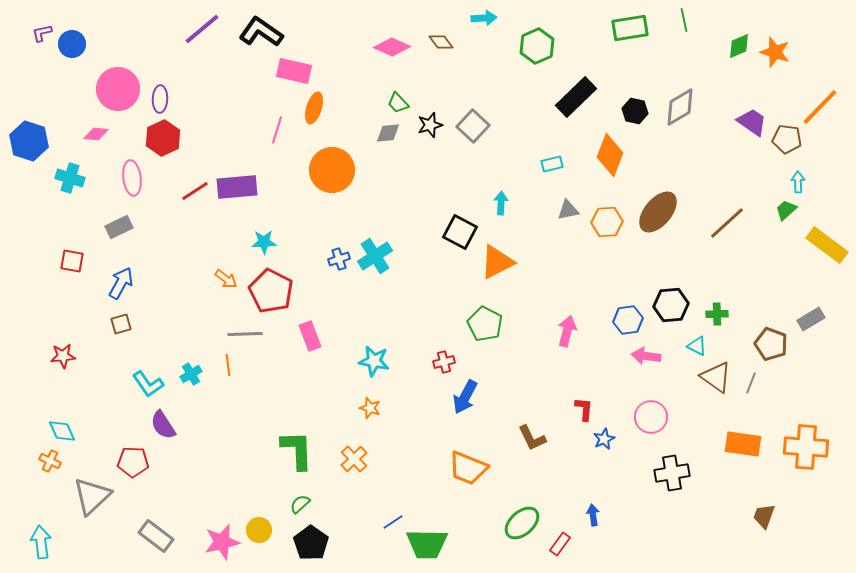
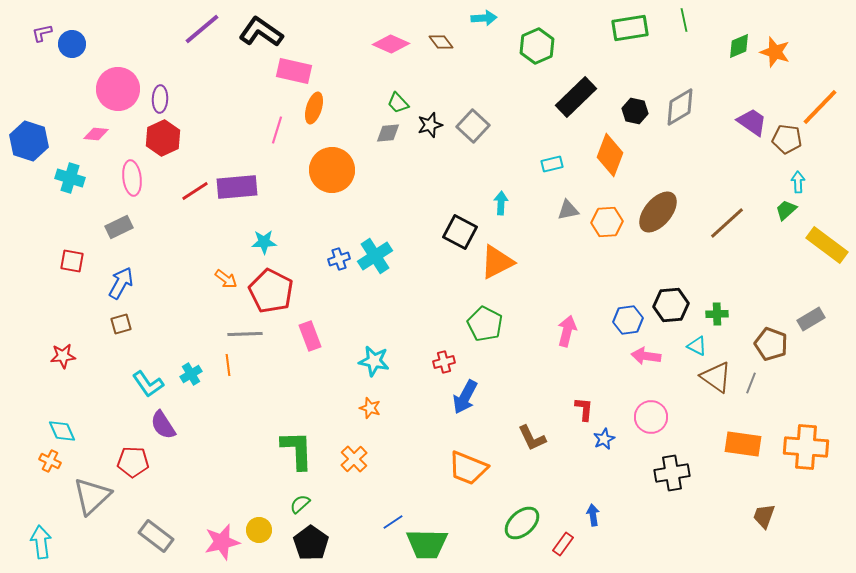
pink diamond at (392, 47): moved 1 px left, 3 px up
red rectangle at (560, 544): moved 3 px right
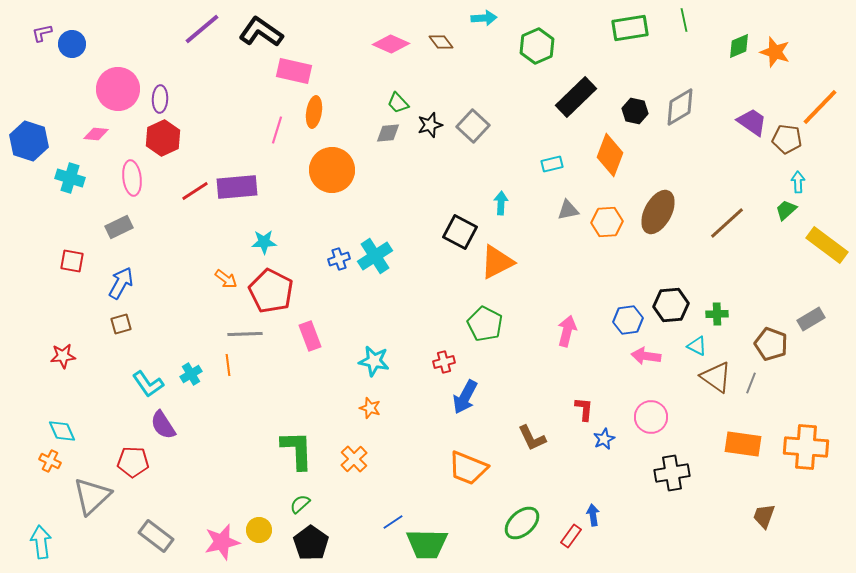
orange ellipse at (314, 108): moved 4 px down; rotated 8 degrees counterclockwise
brown ellipse at (658, 212): rotated 12 degrees counterclockwise
red rectangle at (563, 544): moved 8 px right, 8 px up
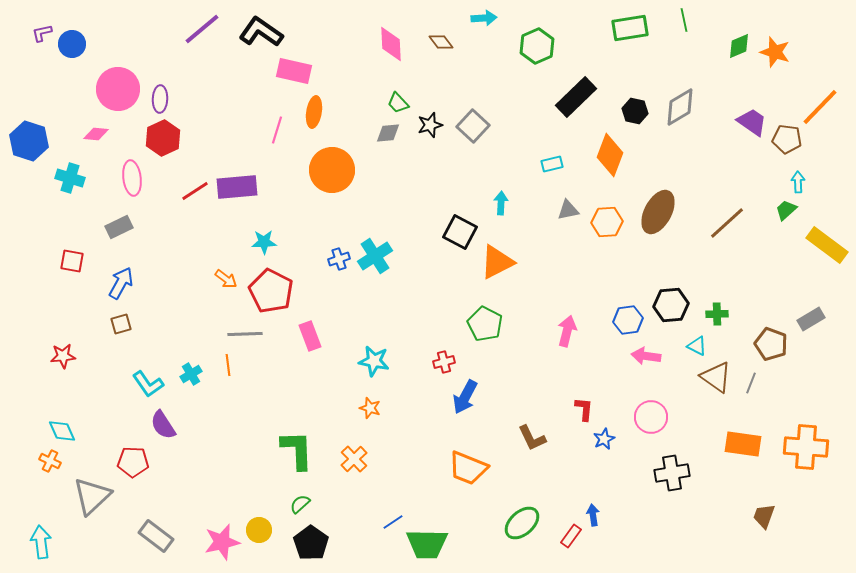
pink diamond at (391, 44): rotated 63 degrees clockwise
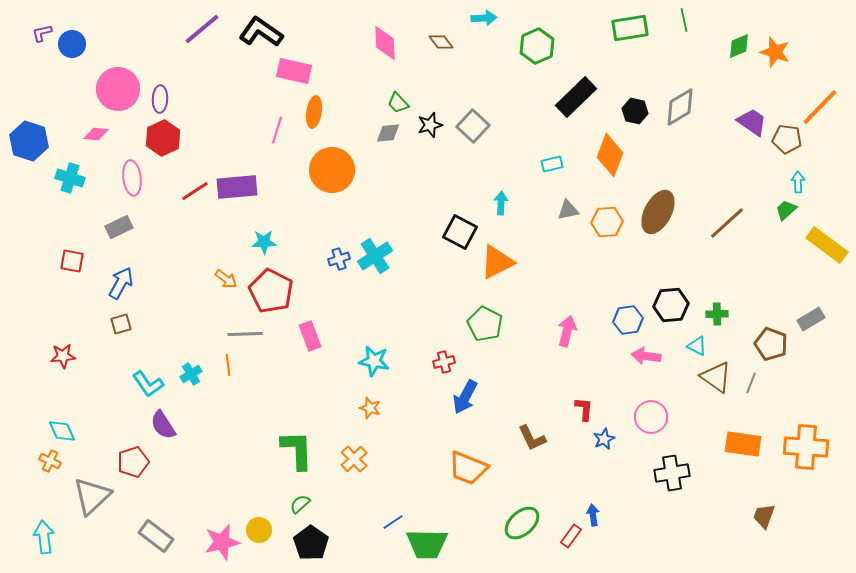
pink diamond at (391, 44): moved 6 px left, 1 px up
red pentagon at (133, 462): rotated 20 degrees counterclockwise
cyan arrow at (41, 542): moved 3 px right, 5 px up
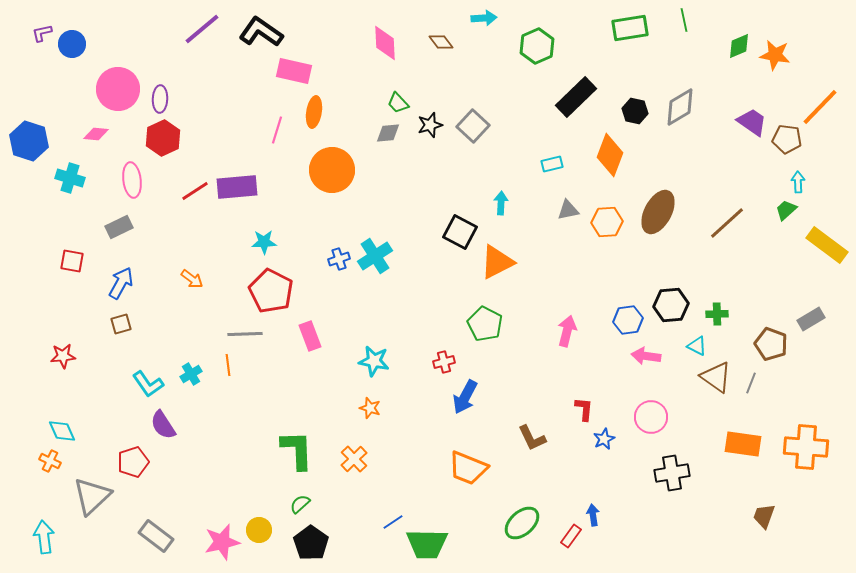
orange star at (775, 52): moved 3 px down; rotated 8 degrees counterclockwise
pink ellipse at (132, 178): moved 2 px down
orange arrow at (226, 279): moved 34 px left
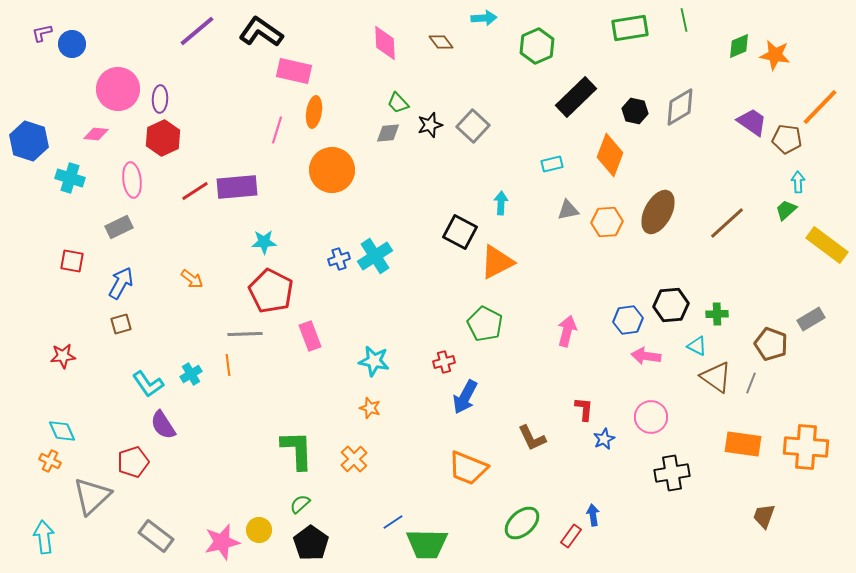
purple line at (202, 29): moved 5 px left, 2 px down
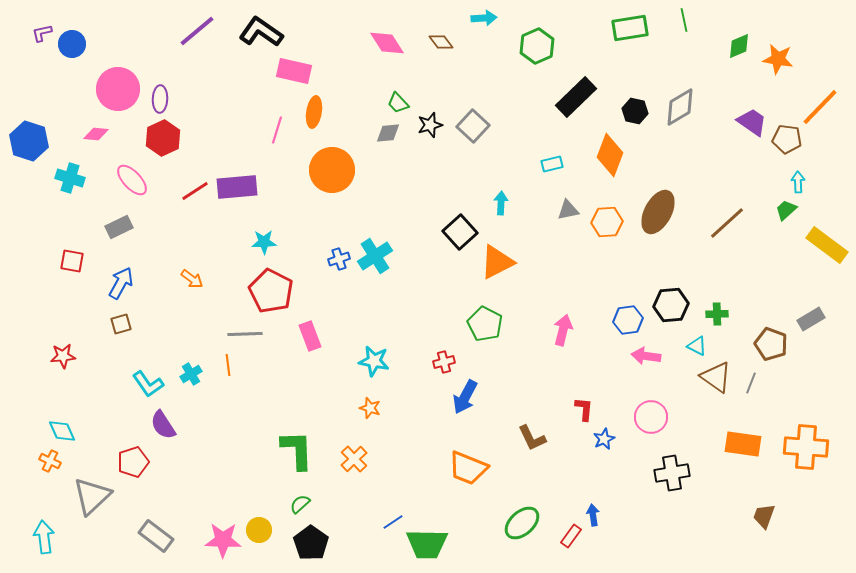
pink diamond at (385, 43): moved 2 px right; rotated 30 degrees counterclockwise
orange star at (775, 55): moved 3 px right, 4 px down
pink ellipse at (132, 180): rotated 36 degrees counterclockwise
black square at (460, 232): rotated 20 degrees clockwise
pink arrow at (567, 331): moved 4 px left, 1 px up
pink star at (222, 542): moved 1 px right, 2 px up; rotated 15 degrees clockwise
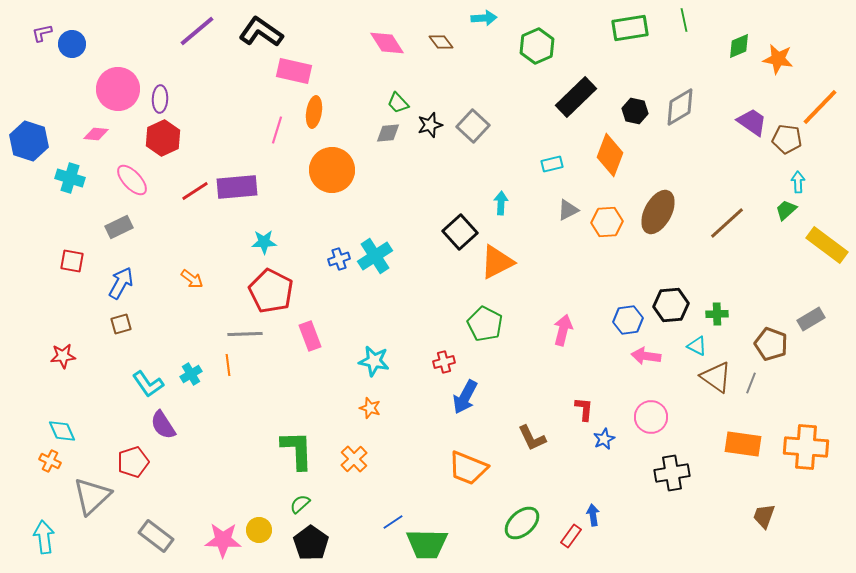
gray triangle at (568, 210): rotated 15 degrees counterclockwise
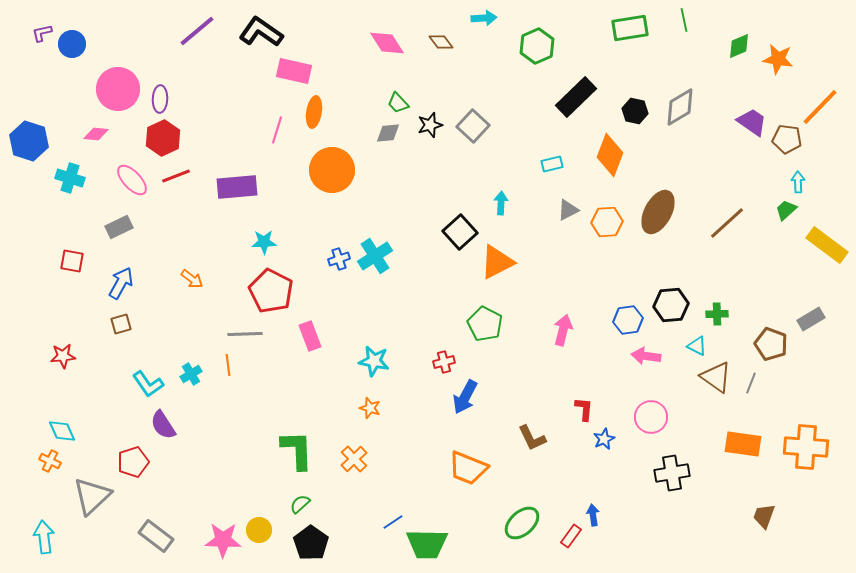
red line at (195, 191): moved 19 px left, 15 px up; rotated 12 degrees clockwise
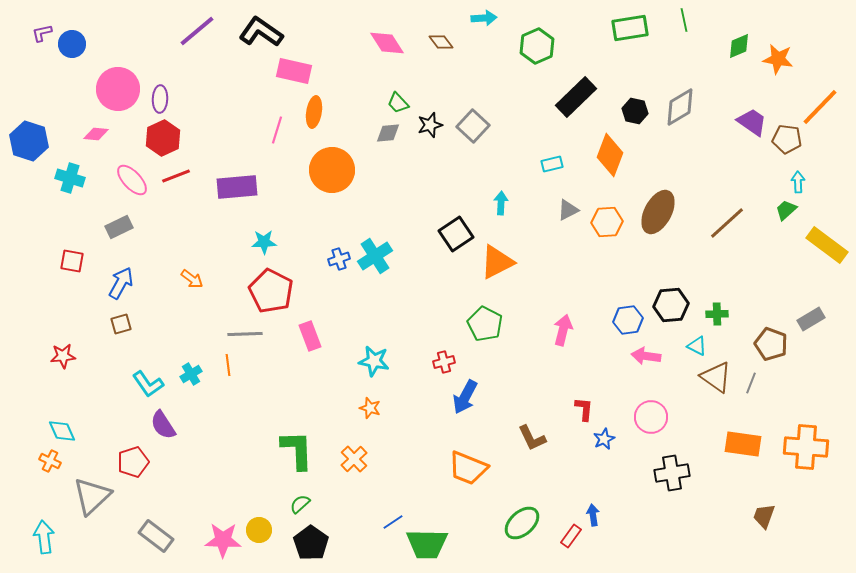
black square at (460, 232): moved 4 px left, 2 px down; rotated 8 degrees clockwise
